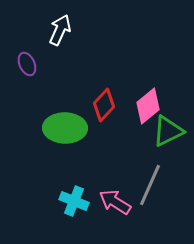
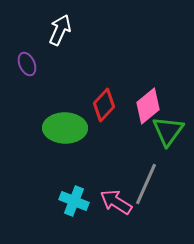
green triangle: rotated 28 degrees counterclockwise
gray line: moved 4 px left, 1 px up
pink arrow: moved 1 px right
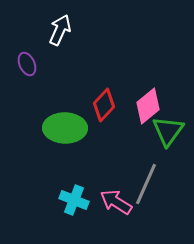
cyan cross: moved 1 px up
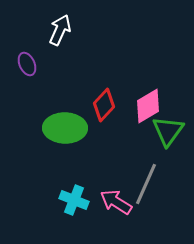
pink diamond: rotated 9 degrees clockwise
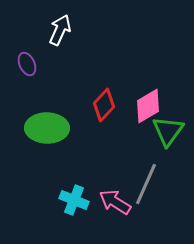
green ellipse: moved 18 px left
pink arrow: moved 1 px left
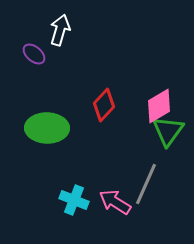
white arrow: rotated 8 degrees counterclockwise
purple ellipse: moved 7 px right, 10 px up; rotated 25 degrees counterclockwise
pink diamond: moved 11 px right
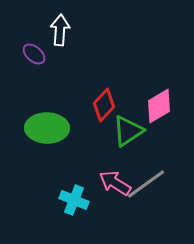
white arrow: rotated 12 degrees counterclockwise
green triangle: moved 40 px left; rotated 20 degrees clockwise
gray line: rotated 30 degrees clockwise
pink arrow: moved 19 px up
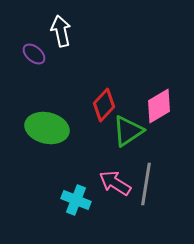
white arrow: moved 1 px right, 1 px down; rotated 16 degrees counterclockwise
green ellipse: rotated 12 degrees clockwise
gray line: rotated 45 degrees counterclockwise
cyan cross: moved 2 px right
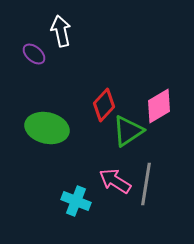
pink arrow: moved 2 px up
cyan cross: moved 1 px down
